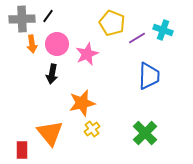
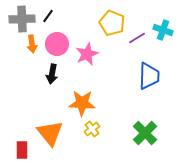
orange star: rotated 16 degrees clockwise
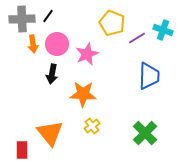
orange arrow: moved 1 px right
orange star: moved 1 px right, 9 px up
yellow cross: moved 3 px up
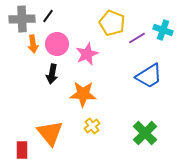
blue trapezoid: rotated 56 degrees clockwise
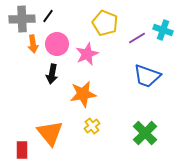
yellow pentagon: moved 7 px left
blue trapezoid: moved 2 px left; rotated 52 degrees clockwise
orange star: rotated 12 degrees counterclockwise
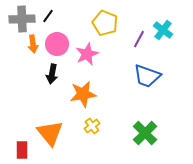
cyan cross: rotated 18 degrees clockwise
purple line: moved 2 px right, 1 px down; rotated 30 degrees counterclockwise
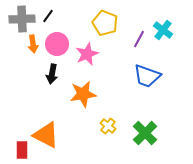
yellow cross: moved 16 px right; rotated 14 degrees counterclockwise
orange triangle: moved 4 px left, 2 px down; rotated 24 degrees counterclockwise
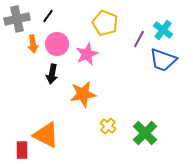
gray cross: moved 5 px left; rotated 10 degrees counterclockwise
blue trapezoid: moved 16 px right, 16 px up
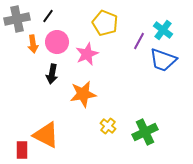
purple line: moved 2 px down
pink circle: moved 2 px up
green cross: moved 1 px up; rotated 20 degrees clockwise
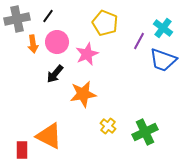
cyan cross: moved 2 px up
black arrow: moved 3 px right; rotated 30 degrees clockwise
orange triangle: moved 3 px right, 1 px down
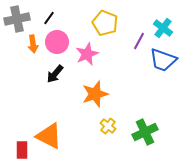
black line: moved 1 px right, 2 px down
orange star: moved 12 px right; rotated 8 degrees counterclockwise
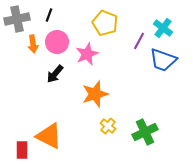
black line: moved 3 px up; rotated 16 degrees counterclockwise
